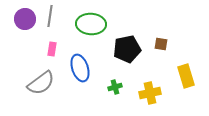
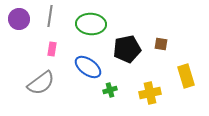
purple circle: moved 6 px left
blue ellipse: moved 8 px right, 1 px up; rotated 36 degrees counterclockwise
green cross: moved 5 px left, 3 px down
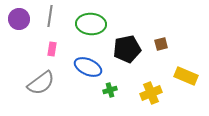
brown square: rotated 24 degrees counterclockwise
blue ellipse: rotated 12 degrees counterclockwise
yellow rectangle: rotated 50 degrees counterclockwise
yellow cross: moved 1 px right; rotated 10 degrees counterclockwise
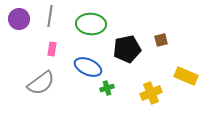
brown square: moved 4 px up
green cross: moved 3 px left, 2 px up
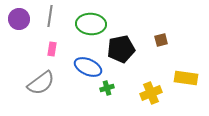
black pentagon: moved 6 px left
yellow rectangle: moved 2 px down; rotated 15 degrees counterclockwise
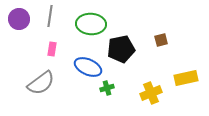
yellow rectangle: rotated 20 degrees counterclockwise
